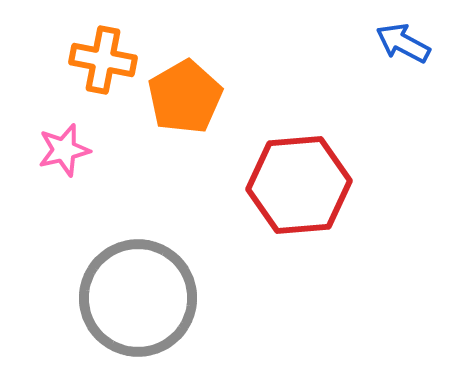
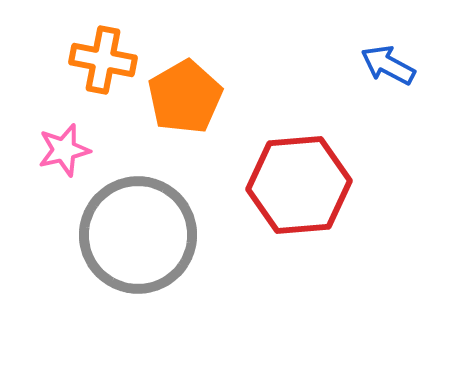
blue arrow: moved 15 px left, 22 px down
gray circle: moved 63 px up
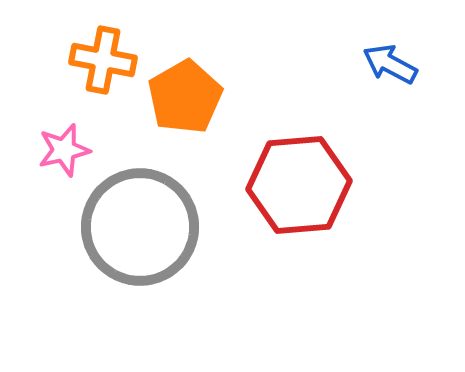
blue arrow: moved 2 px right, 1 px up
gray circle: moved 2 px right, 8 px up
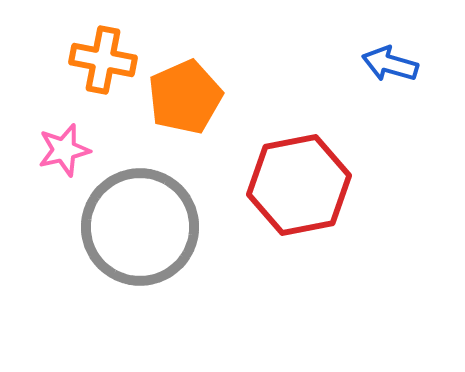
blue arrow: rotated 12 degrees counterclockwise
orange pentagon: rotated 6 degrees clockwise
red hexagon: rotated 6 degrees counterclockwise
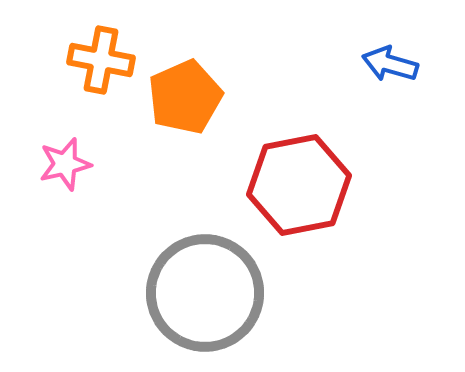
orange cross: moved 2 px left
pink star: moved 1 px right, 14 px down
gray circle: moved 65 px right, 66 px down
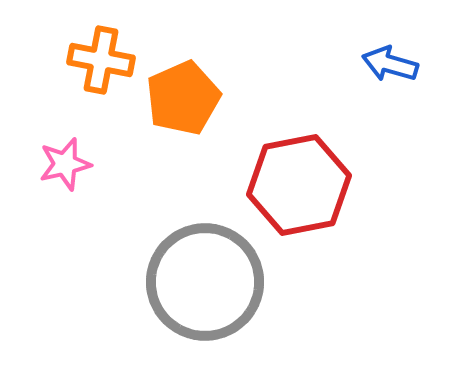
orange pentagon: moved 2 px left, 1 px down
gray circle: moved 11 px up
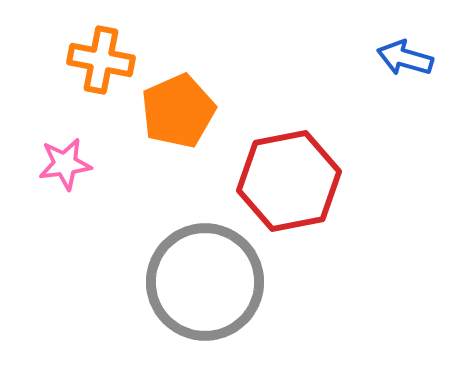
blue arrow: moved 15 px right, 6 px up
orange pentagon: moved 5 px left, 13 px down
pink star: rotated 6 degrees clockwise
red hexagon: moved 10 px left, 4 px up
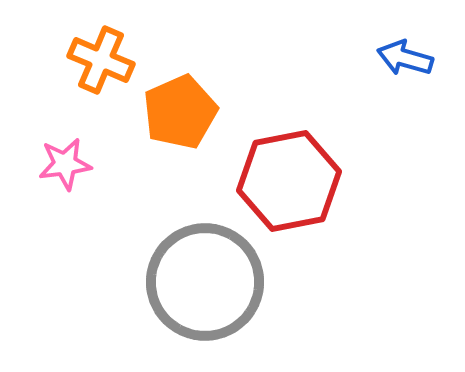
orange cross: rotated 12 degrees clockwise
orange pentagon: moved 2 px right, 1 px down
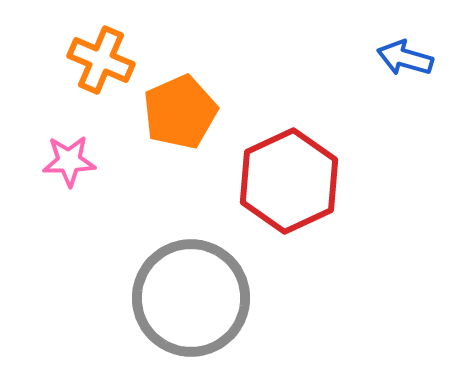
pink star: moved 4 px right, 3 px up; rotated 6 degrees clockwise
red hexagon: rotated 14 degrees counterclockwise
gray circle: moved 14 px left, 16 px down
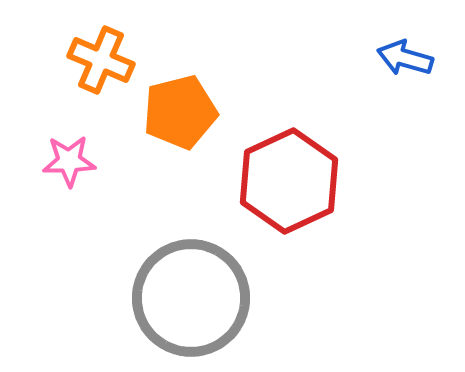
orange pentagon: rotated 10 degrees clockwise
